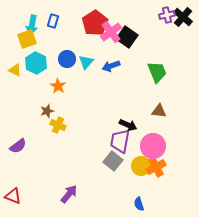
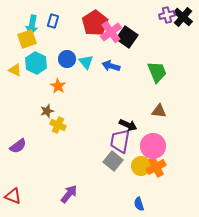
cyan triangle: rotated 21 degrees counterclockwise
blue arrow: rotated 36 degrees clockwise
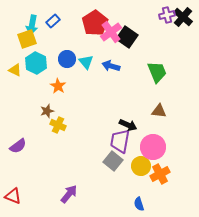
blue rectangle: rotated 32 degrees clockwise
pink circle: moved 1 px down
orange cross: moved 4 px right, 7 px down
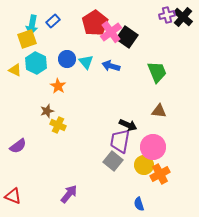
yellow circle: moved 3 px right, 1 px up
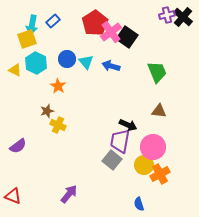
gray square: moved 1 px left, 1 px up
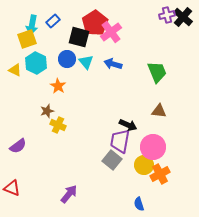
black square: moved 48 px left; rotated 20 degrees counterclockwise
blue arrow: moved 2 px right, 2 px up
red triangle: moved 1 px left, 8 px up
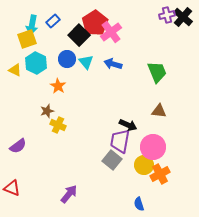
black square: moved 2 px up; rotated 30 degrees clockwise
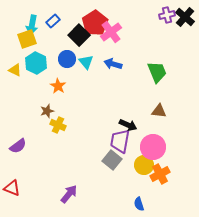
black cross: moved 2 px right
